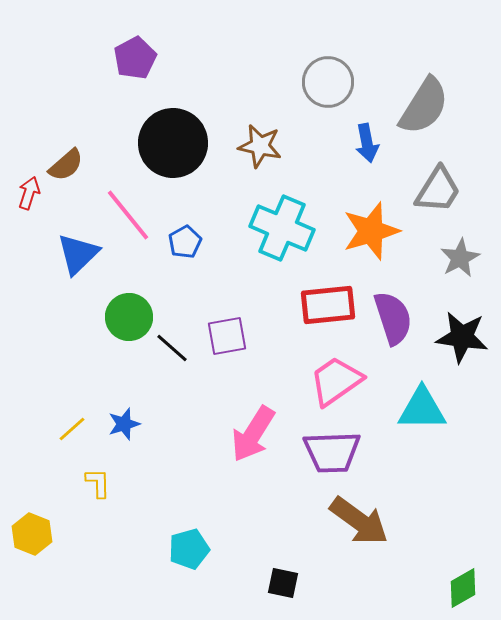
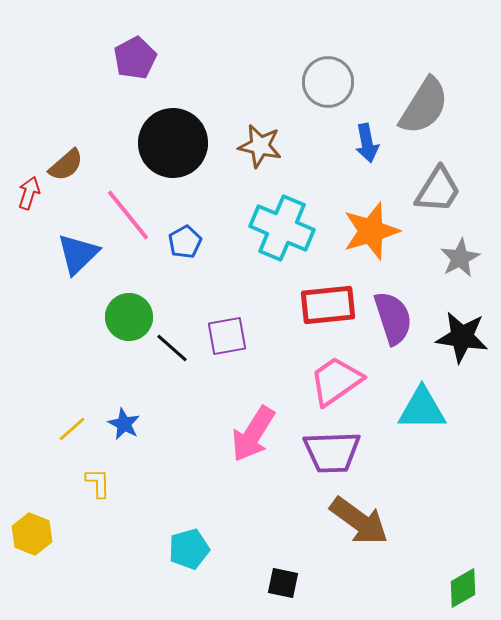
blue star: rotated 28 degrees counterclockwise
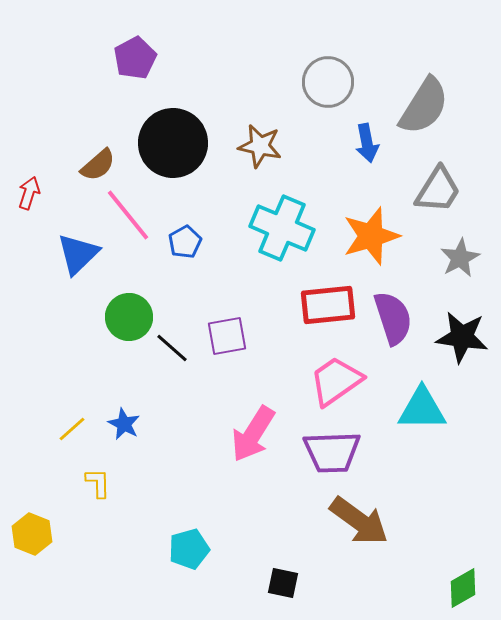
brown semicircle: moved 32 px right
orange star: moved 5 px down
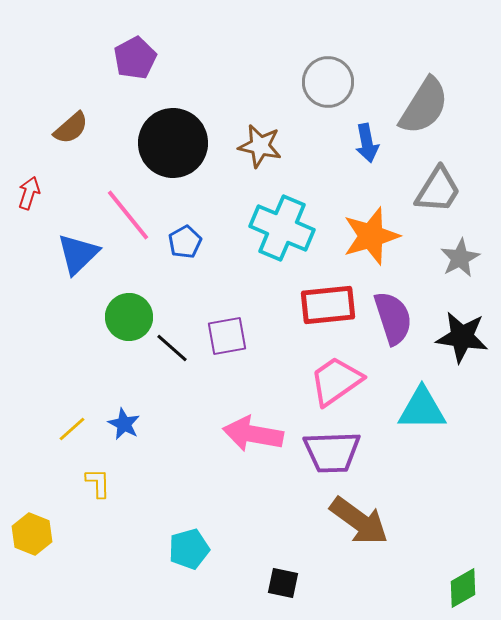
brown semicircle: moved 27 px left, 37 px up
pink arrow: rotated 68 degrees clockwise
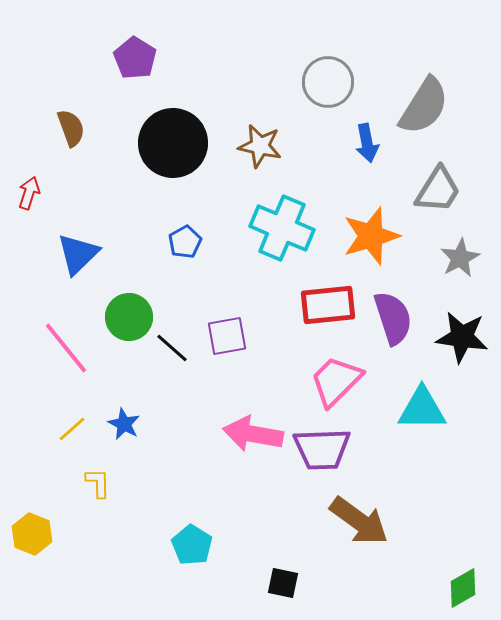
purple pentagon: rotated 12 degrees counterclockwise
brown semicircle: rotated 69 degrees counterclockwise
pink line: moved 62 px left, 133 px down
pink trapezoid: rotated 10 degrees counterclockwise
purple trapezoid: moved 10 px left, 3 px up
cyan pentagon: moved 3 px right, 4 px up; rotated 24 degrees counterclockwise
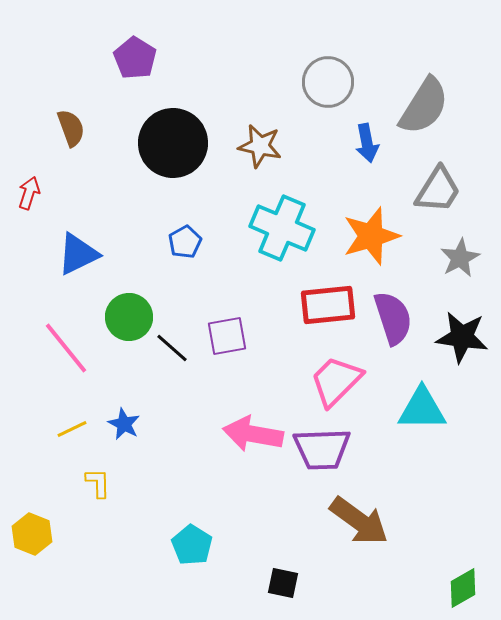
blue triangle: rotated 18 degrees clockwise
yellow line: rotated 16 degrees clockwise
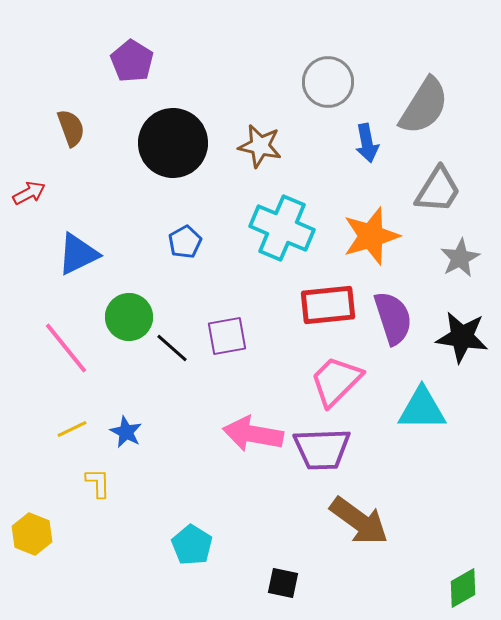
purple pentagon: moved 3 px left, 3 px down
red arrow: rotated 44 degrees clockwise
blue star: moved 2 px right, 8 px down
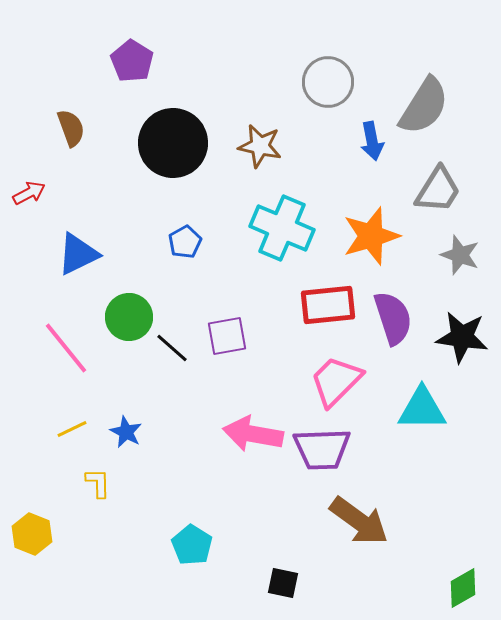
blue arrow: moved 5 px right, 2 px up
gray star: moved 3 px up; rotated 24 degrees counterclockwise
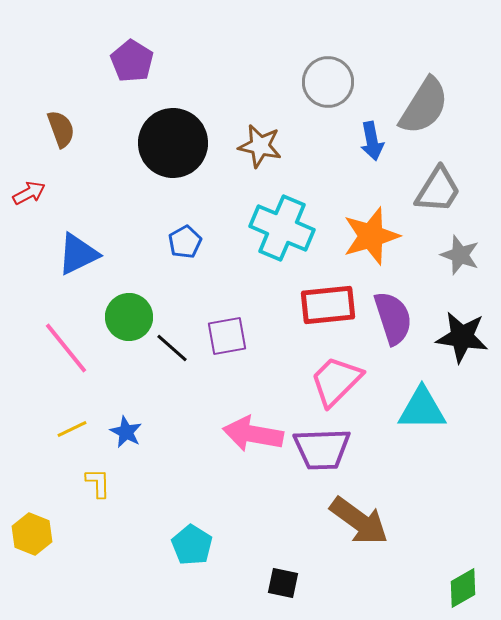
brown semicircle: moved 10 px left, 1 px down
